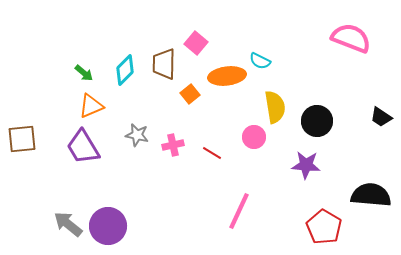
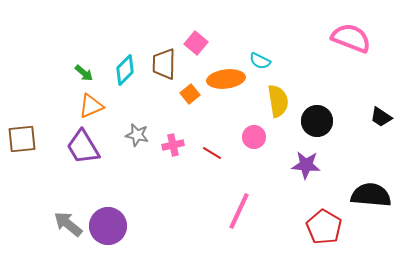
orange ellipse: moved 1 px left, 3 px down
yellow semicircle: moved 3 px right, 6 px up
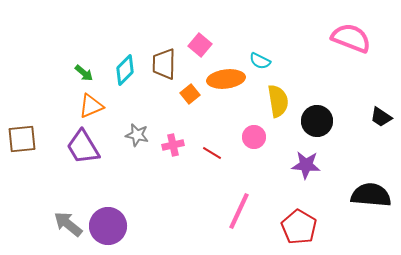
pink square: moved 4 px right, 2 px down
red pentagon: moved 25 px left
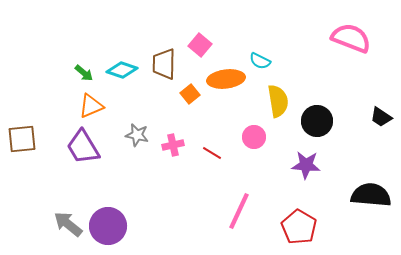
cyan diamond: moved 3 px left; rotated 64 degrees clockwise
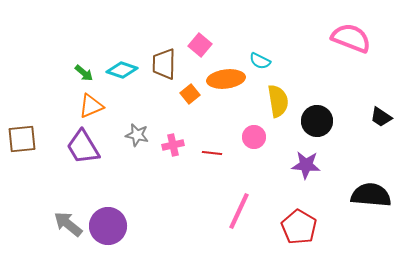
red line: rotated 24 degrees counterclockwise
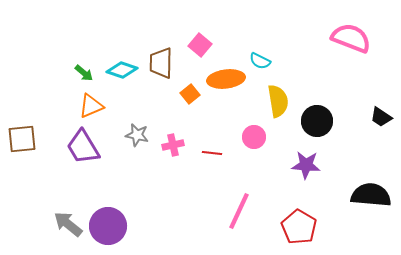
brown trapezoid: moved 3 px left, 1 px up
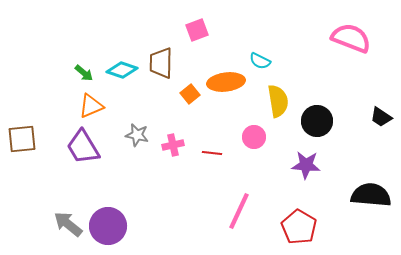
pink square: moved 3 px left, 15 px up; rotated 30 degrees clockwise
orange ellipse: moved 3 px down
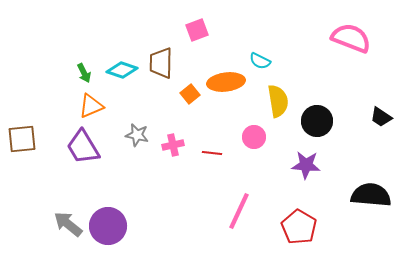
green arrow: rotated 24 degrees clockwise
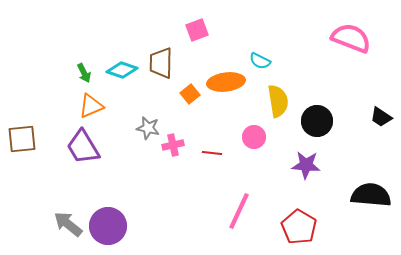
gray star: moved 11 px right, 7 px up
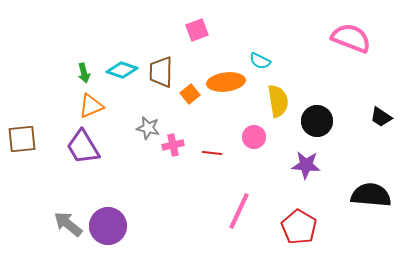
brown trapezoid: moved 9 px down
green arrow: rotated 12 degrees clockwise
